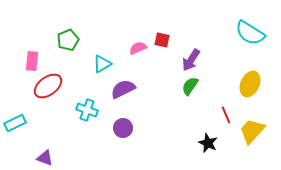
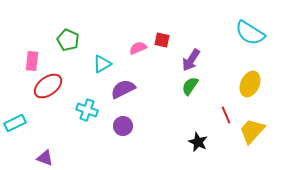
green pentagon: rotated 25 degrees counterclockwise
purple circle: moved 2 px up
black star: moved 10 px left, 1 px up
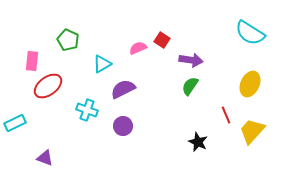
red square: rotated 21 degrees clockwise
purple arrow: rotated 115 degrees counterclockwise
